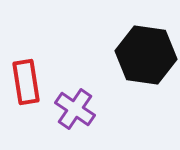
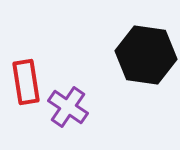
purple cross: moved 7 px left, 2 px up
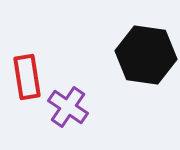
red rectangle: moved 1 px right, 5 px up
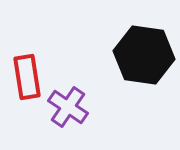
black hexagon: moved 2 px left
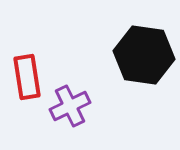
purple cross: moved 2 px right, 1 px up; rotated 30 degrees clockwise
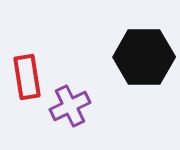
black hexagon: moved 2 px down; rotated 8 degrees counterclockwise
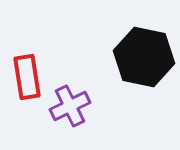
black hexagon: rotated 12 degrees clockwise
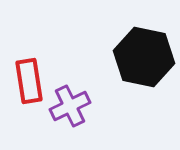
red rectangle: moved 2 px right, 4 px down
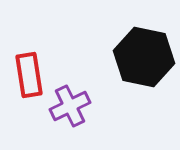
red rectangle: moved 6 px up
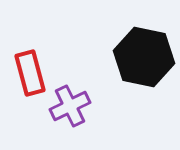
red rectangle: moved 1 px right, 2 px up; rotated 6 degrees counterclockwise
